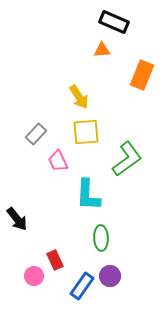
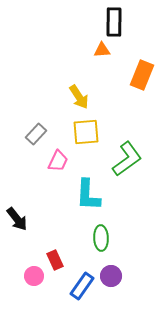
black rectangle: rotated 68 degrees clockwise
pink trapezoid: rotated 130 degrees counterclockwise
purple circle: moved 1 px right
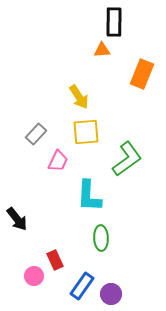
orange rectangle: moved 1 px up
cyan L-shape: moved 1 px right, 1 px down
purple circle: moved 18 px down
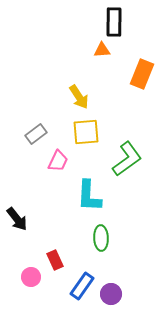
gray rectangle: rotated 10 degrees clockwise
pink circle: moved 3 px left, 1 px down
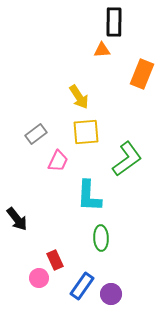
pink circle: moved 8 px right, 1 px down
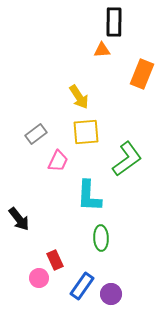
black arrow: moved 2 px right
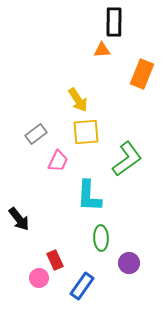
yellow arrow: moved 1 px left, 3 px down
purple circle: moved 18 px right, 31 px up
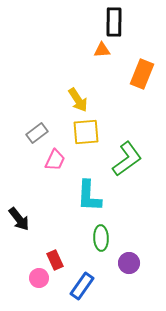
gray rectangle: moved 1 px right, 1 px up
pink trapezoid: moved 3 px left, 1 px up
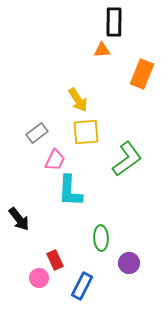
cyan L-shape: moved 19 px left, 5 px up
blue rectangle: rotated 8 degrees counterclockwise
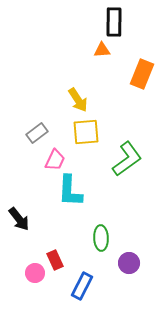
pink circle: moved 4 px left, 5 px up
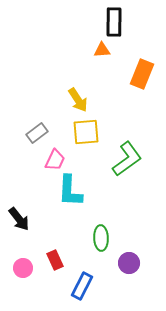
pink circle: moved 12 px left, 5 px up
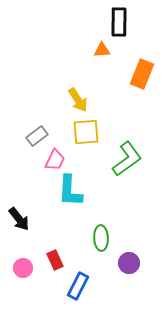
black rectangle: moved 5 px right
gray rectangle: moved 3 px down
blue rectangle: moved 4 px left
